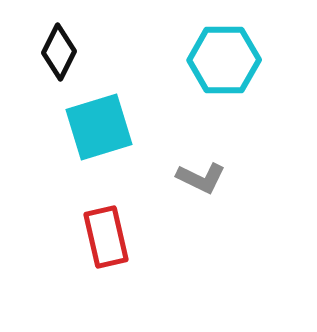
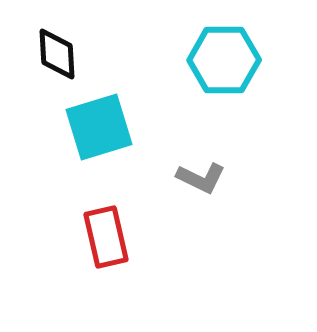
black diamond: moved 2 px left, 2 px down; rotated 30 degrees counterclockwise
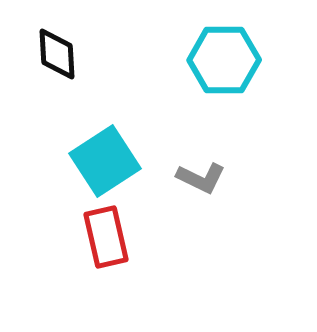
cyan square: moved 6 px right, 34 px down; rotated 16 degrees counterclockwise
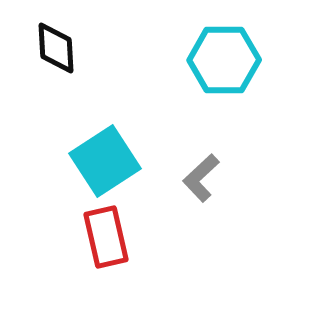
black diamond: moved 1 px left, 6 px up
gray L-shape: rotated 111 degrees clockwise
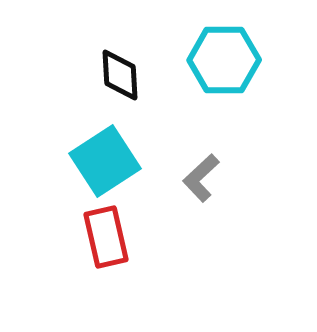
black diamond: moved 64 px right, 27 px down
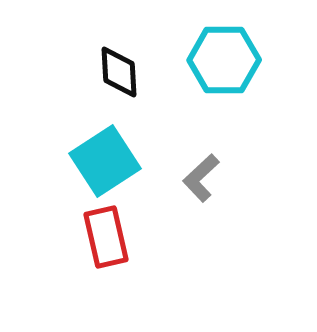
black diamond: moved 1 px left, 3 px up
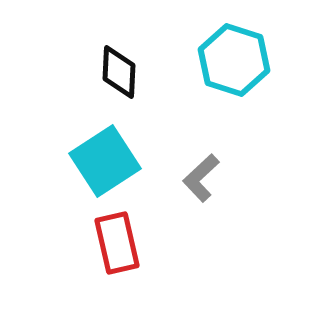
cyan hexagon: moved 10 px right; rotated 18 degrees clockwise
black diamond: rotated 6 degrees clockwise
red rectangle: moved 11 px right, 6 px down
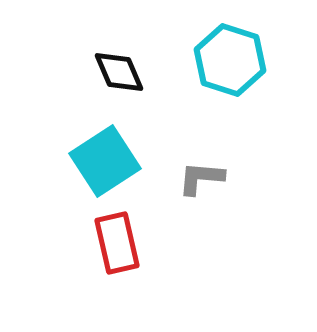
cyan hexagon: moved 4 px left
black diamond: rotated 26 degrees counterclockwise
gray L-shape: rotated 48 degrees clockwise
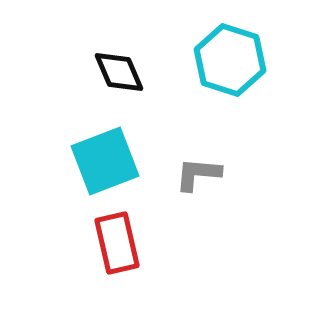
cyan square: rotated 12 degrees clockwise
gray L-shape: moved 3 px left, 4 px up
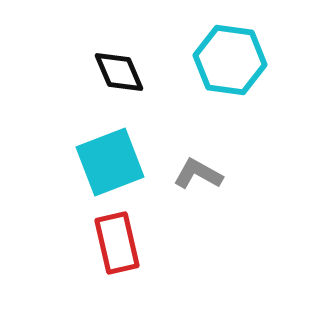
cyan hexagon: rotated 10 degrees counterclockwise
cyan square: moved 5 px right, 1 px down
gray L-shape: rotated 24 degrees clockwise
